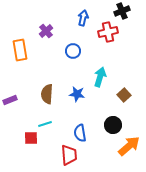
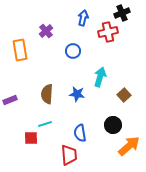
black cross: moved 2 px down
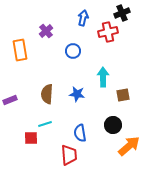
cyan arrow: moved 3 px right; rotated 18 degrees counterclockwise
brown square: moved 1 px left; rotated 32 degrees clockwise
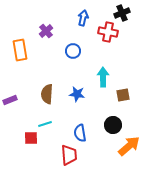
red cross: rotated 24 degrees clockwise
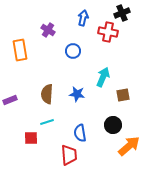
purple cross: moved 2 px right, 1 px up; rotated 16 degrees counterclockwise
cyan arrow: rotated 24 degrees clockwise
cyan line: moved 2 px right, 2 px up
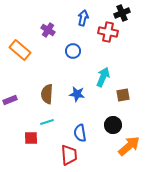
orange rectangle: rotated 40 degrees counterclockwise
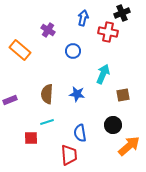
cyan arrow: moved 3 px up
